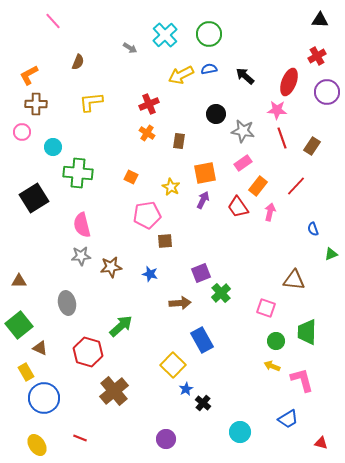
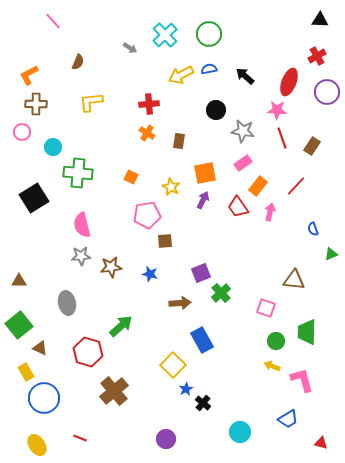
red cross at (149, 104): rotated 18 degrees clockwise
black circle at (216, 114): moved 4 px up
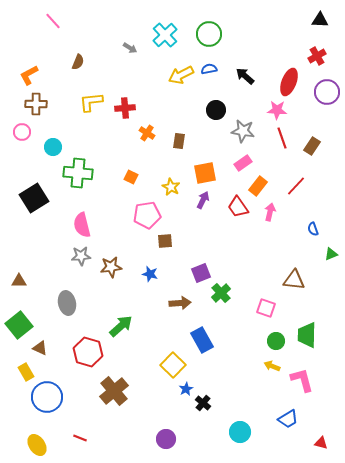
red cross at (149, 104): moved 24 px left, 4 px down
green trapezoid at (307, 332): moved 3 px down
blue circle at (44, 398): moved 3 px right, 1 px up
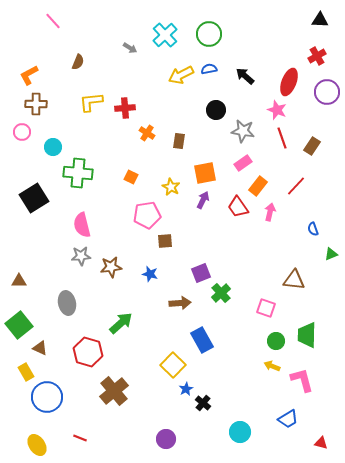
pink star at (277, 110): rotated 18 degrees clockwise
green arrow at (121, 326): moved 3 px up
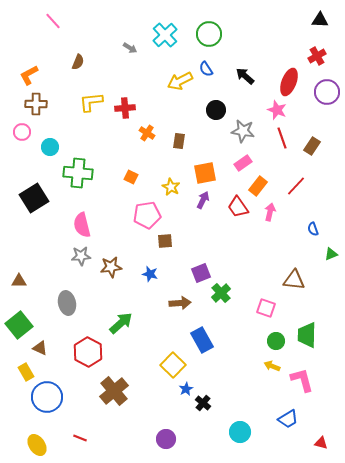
blue semicircle at (209, 69): moved 3 px left; rotated 112 degrees counterclockwise
yellow arrow at (181, 75): moved 1 px left, 6 px down
cyan circle at (53, 147): moved 3 px left
red hexagon at (88, 352): rotated 12 degrees clockwise
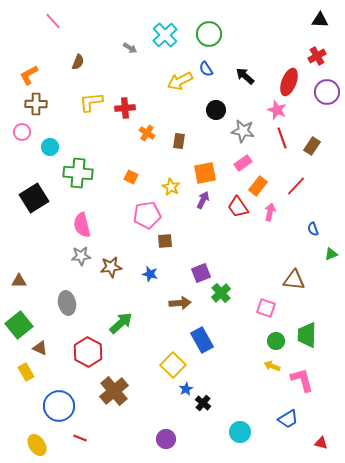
blue circle at (47, 397): moved 12 px right, 9 px down
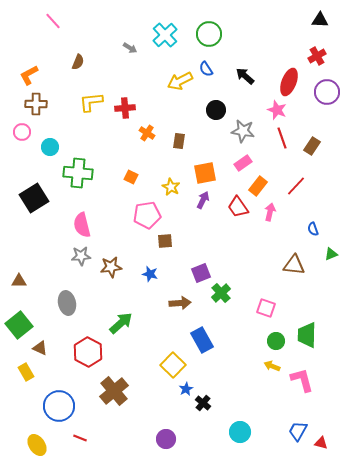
brown triangle at (294, 280): moved 15 px up
blue trapezoid at (288, 419): moved 10 px right, 12 px down; rotated 150 degrees clockwise
